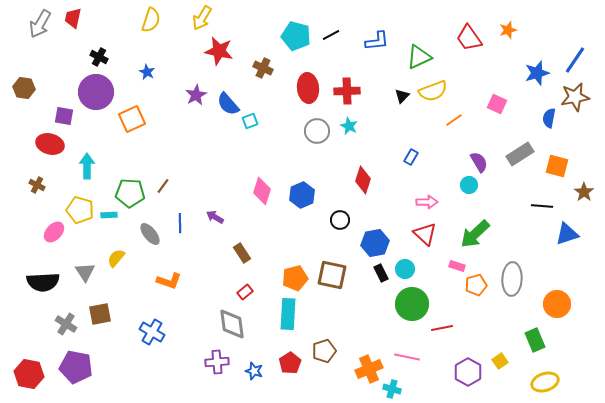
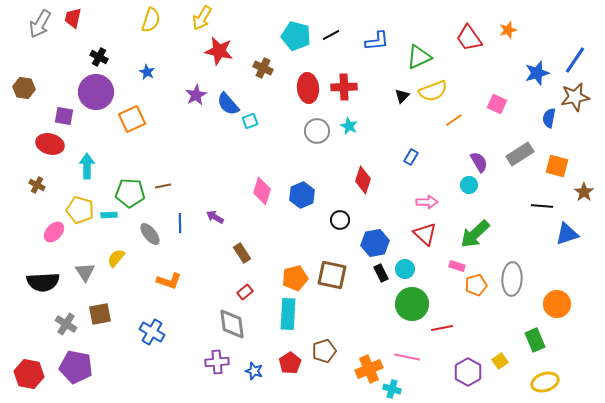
red cross at (347, 91): moved 3 px left, 4 px up
brown line at (163, 186): rotated 42 degrees clockwise
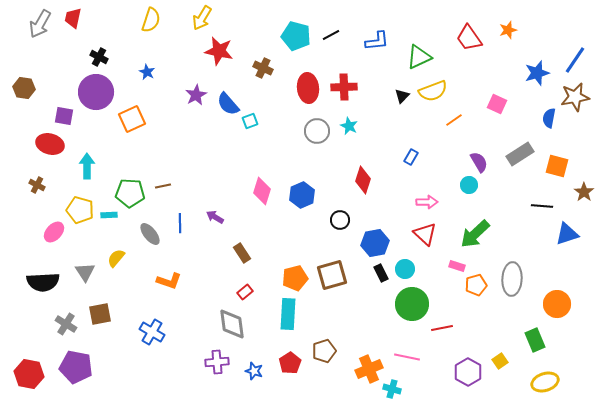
brown square at (332, 275): rotated 28 degrees counterclockwise
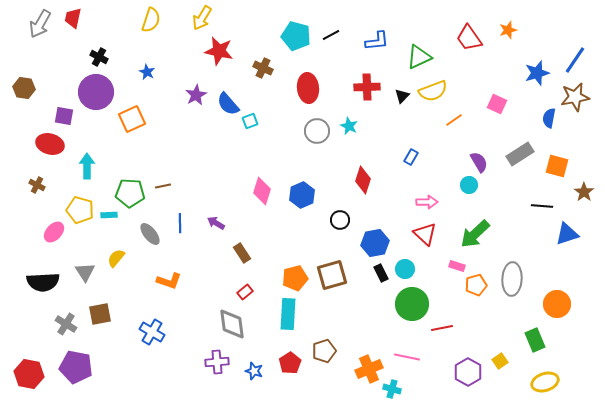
red cross at (344, 87): moved 23 px right
purple arrow at (215, 217): moved 1 px right, 6 px down
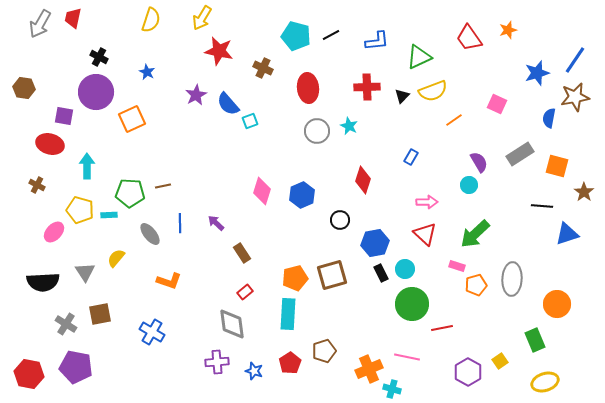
purple arrow at (216, 223): rotated 12 degrees clockwise
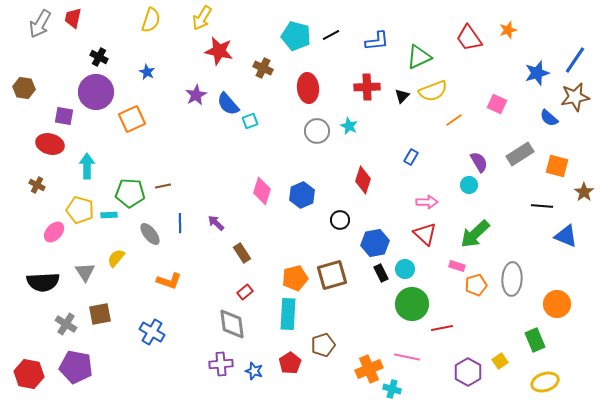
blue semicircle at (549, 118): rotated 60 degrees counterclockwise
blue triangle at (567, 234): moved 1 px left, 2 px down; rotated 40 degrees clockwise
brown pentagon at (324, 351): moved 1 px left, 6 px up
purple cross at (217, 362): moved 4 px right, 2 px down
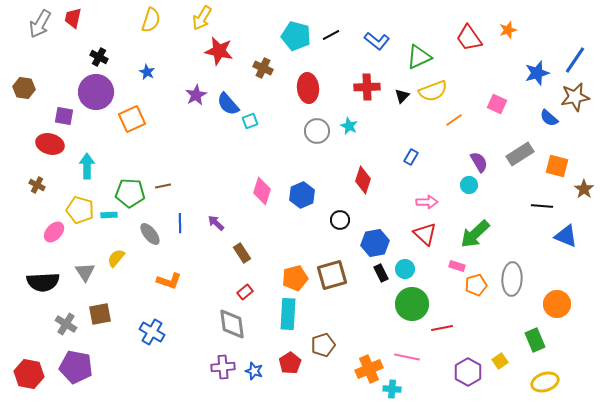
blue L-shape at (377, 41): rotated 45 degrees clockwise
brown star at (584, 192): moved 3 px up
purple cross at (221, 364): moved 2 px right, 3 px down
cyan cross at (392, 389): rotated 12 degrees counterclockwise
